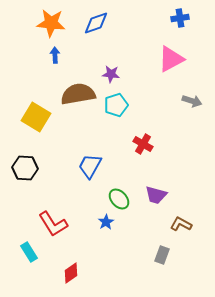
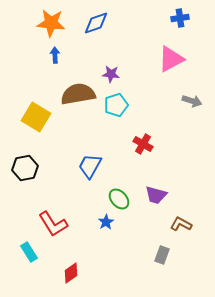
black hexagon: rotated 15 degrees counterclockwise
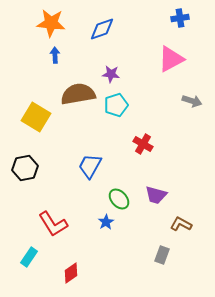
blue diamond: moved 6 px right, 6 px down
cyan rectangle: moved 5 px down; rotated 66 degrees clockwise
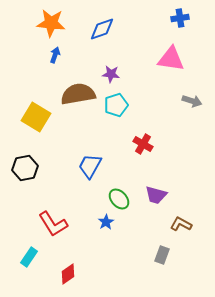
blue arrow: rotated 21 degrees clockwise
pink triangle: rotated 36 degrees clockwise
red diamond: moved 3 px left, 1 px down
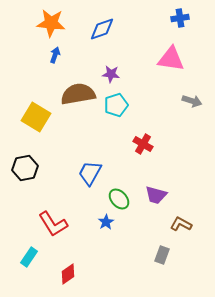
blue trapezoid: moved 7 px down
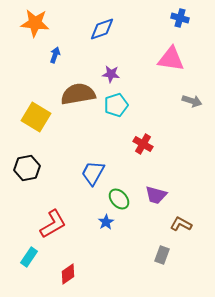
blue cross: rotated 24 degrees clockwise
orange star: moved 16 px left
black hexagon: moved 2 px right
blue trapezoid: moved 3 px right
red L-shape: rotated 88 degrees counterclockwise
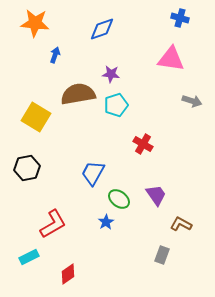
purple trapezoid: rotated 140 degrees counterclockwise
green ellipse: rotated 10 degrees counterclockwise
cyan rectangle: rotated 30 degrees clockwise
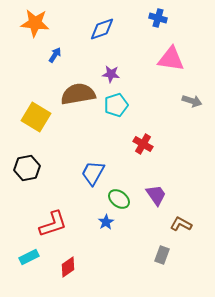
blue cross: moved 22 px left
blue arrow: rotated 14 degrees clockwise
red L-shape: rotated 12 degrees clockwise
red diamond: moved 7 px up
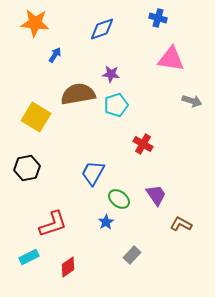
gray rectangle: moved 30 px left; rotated 24 degrees clockwise
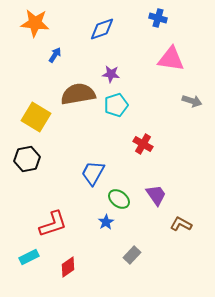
black hexagon: moved 9 px up
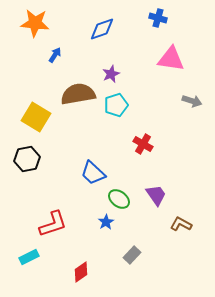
purple star: rotated 30 degrees counterclockwise
blue trapezoid: rotated 76 degrees counterclockwise
red diamond: moved 13 px right, 5 px down
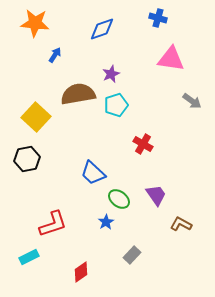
gray arrow: rotated 18 degrees clockwise
yellow square: rotated 12 degrees clockwise
